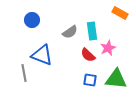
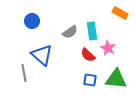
blue circle: moved 1 px down
pink star: rotated 21 degrees counterclockwise
blue triangle: rotated 20 degrees clockwise
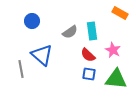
pink star: moved 5 px right, 2 px down
gray line: moved 3 px left, 4 px up
blue square: moved 1 px left, 6 px up
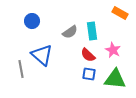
green triangle: moved 1 px left
